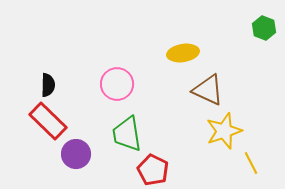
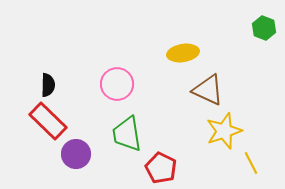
red pentagon: moved 8 px right, 2 px up
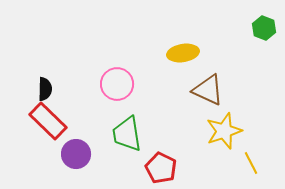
black semicircle: moved 3 px left, 4 px down
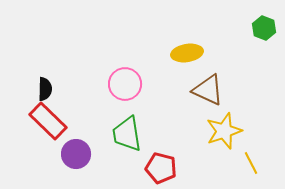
yellow ellipse: moved 4 px right
pink circle: moved 8 px right
red pentagon: rotated 12 degrees counterclockwise
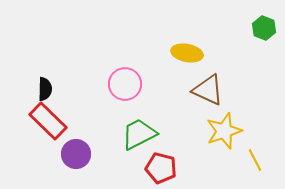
yellow ellipse: rotated 20 degrees clockwise
green trapezoid: moved 12 px right; rotated 72 degrees clockwise
yellow line: moved 4 px right, 3 px up
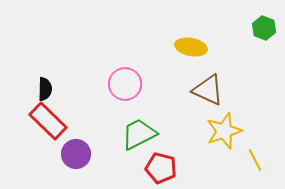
yellow ellipse: moved 4 px right, 6 px up
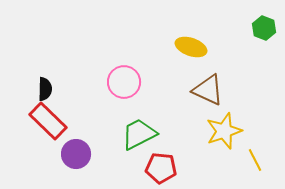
yellow ellipse: rotated 8 degrees clockwise
pink circle: moved 1 px left, 2 px up
red pentagon: rotated 8 degrees counterclockwise
